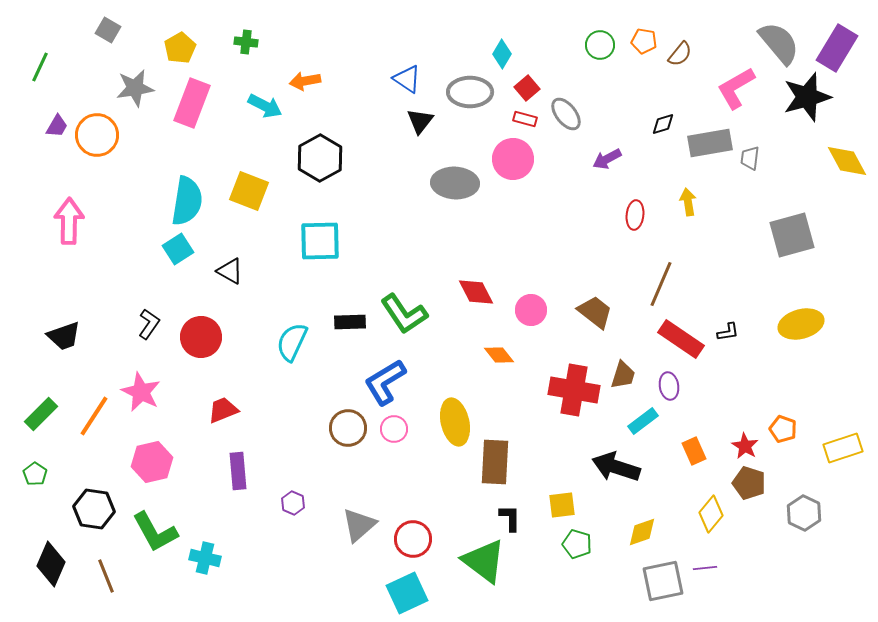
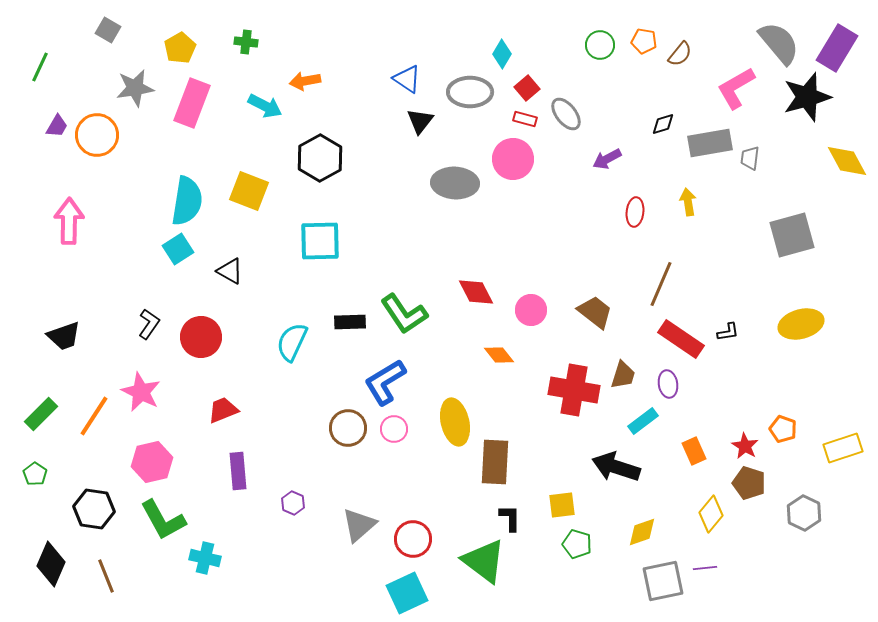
red ellipse at (635, 215): moved 3 px up
purple ellipse at (669, 386): moved 1 px left, 2 px up
green L-shape at (155, 532): moved 8 px right, 12 px up
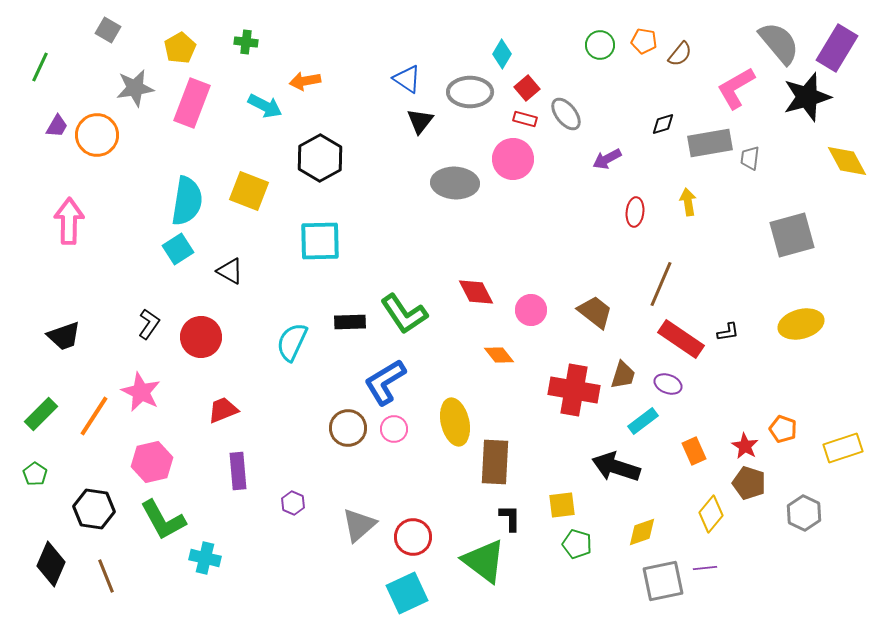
purple ellipse at (668, 384): rotated 60 degrees counterclockwise
red circle at (413, 539): moved 2 px up
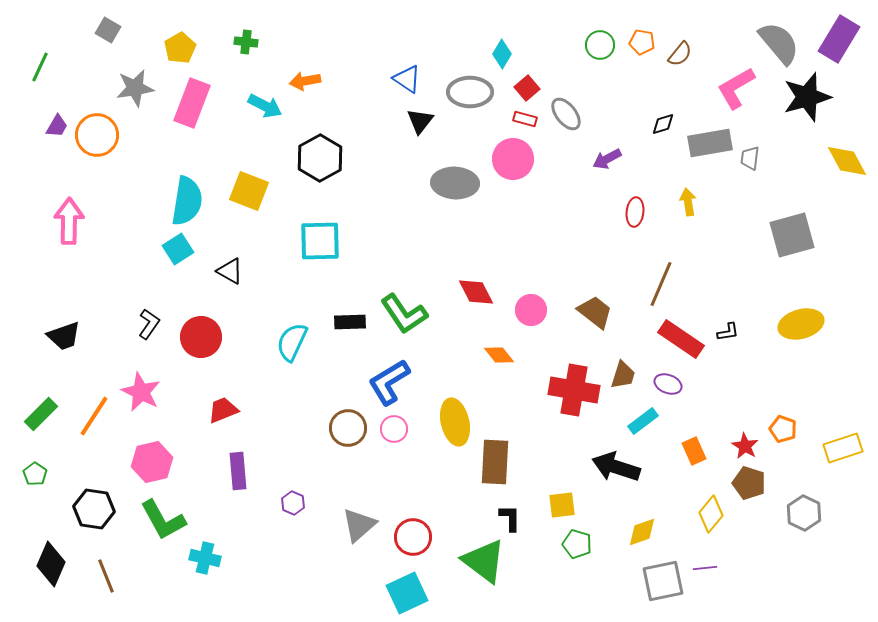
orange pentagon at (644, 41): moved 2 px left, 1 px down
purple rectangle at (837, 48): moved 2 px right, 9 px up
blue L-shape at (385, 382): moved 4 px right
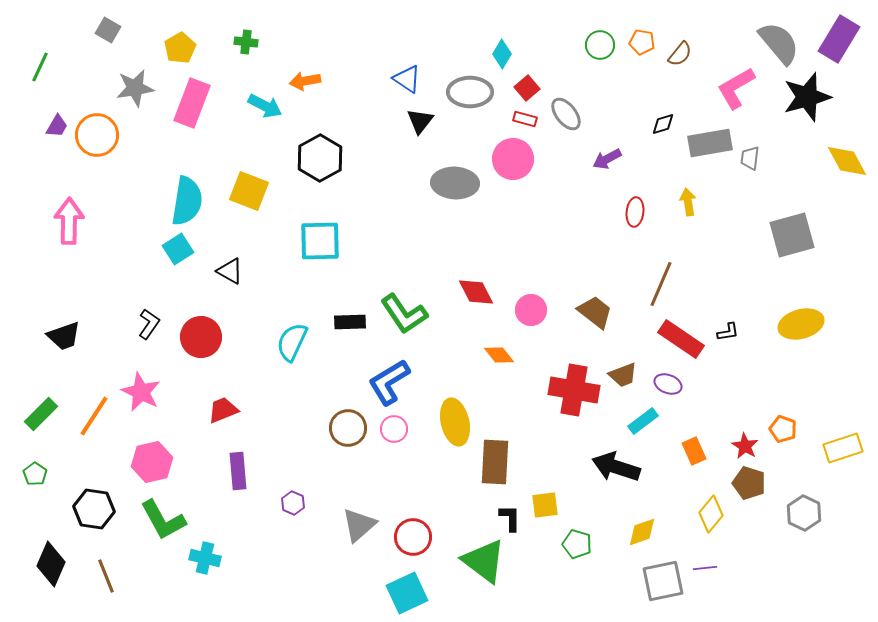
brown trapezoid at (623, 375): rotated 52 degrees clockwise
yellow square at (562, 505): moved 17 px left
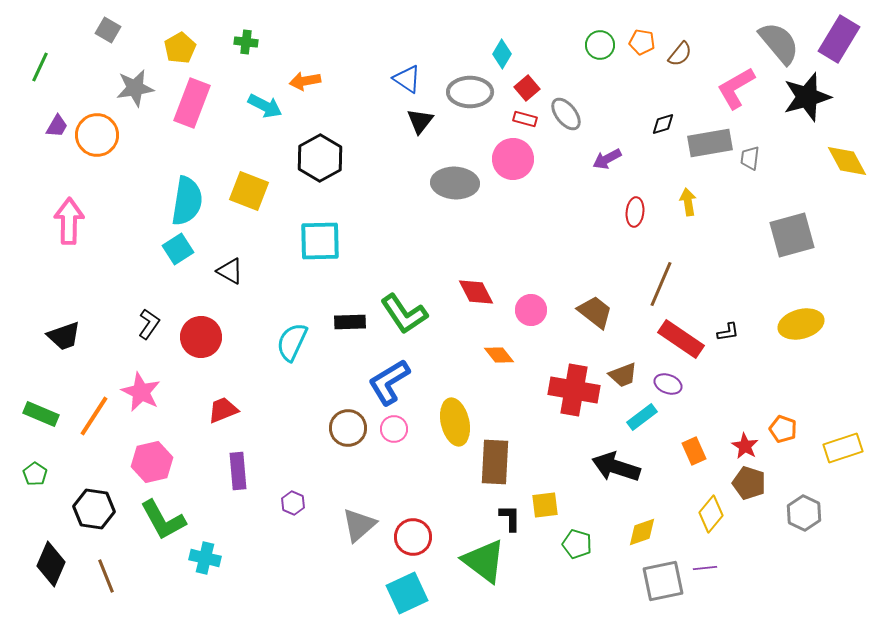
green rectangle at (41, 414): rotated 68 degrees clockwise
cyan rectangle at (643, 421): moved 1 px left, 4 px up
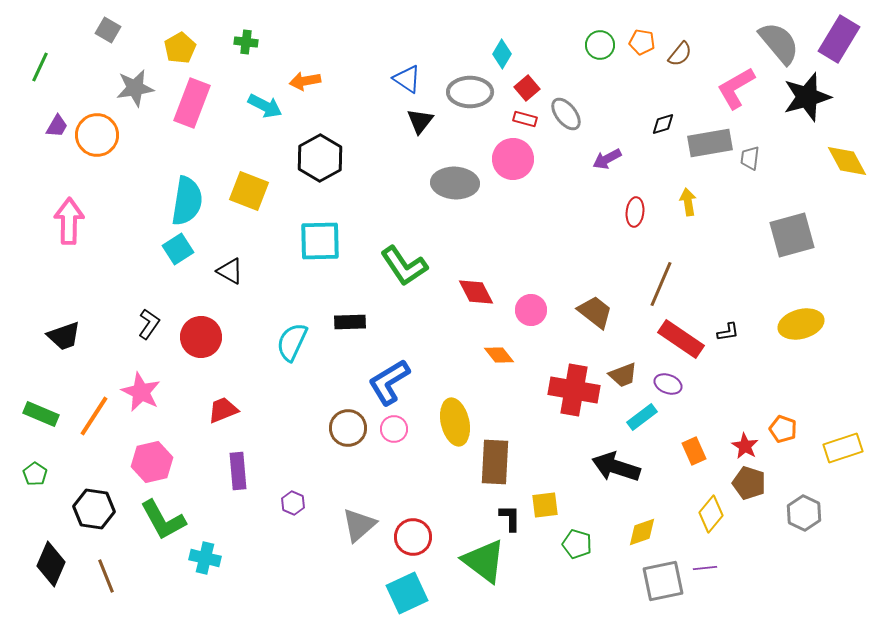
green L-shape at (404, 314): moved 48 px up
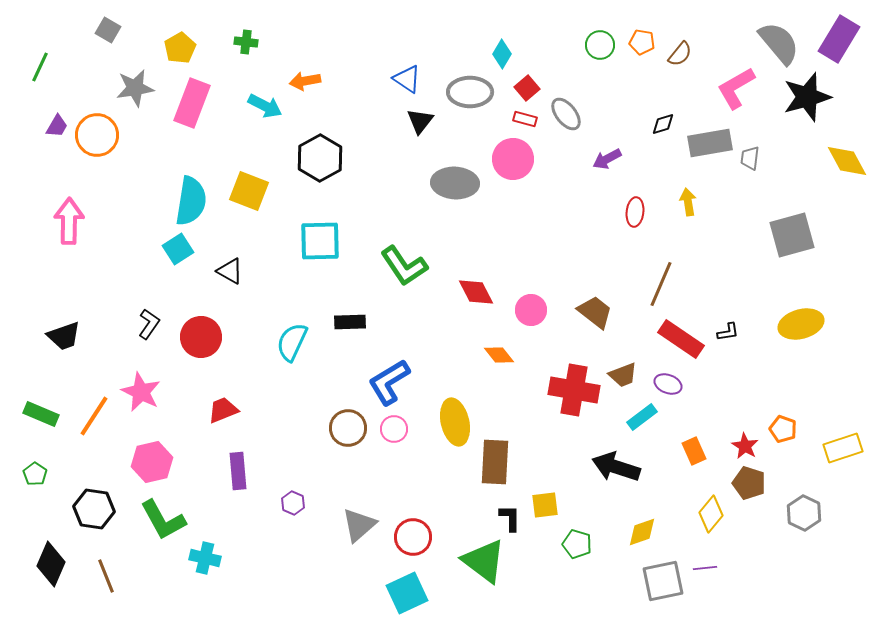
cyan semicircle at (187, 201): moved 4 px right
